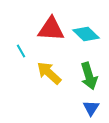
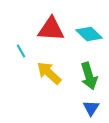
cyan diamond: moved 3 px right
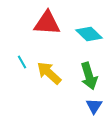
red triangle: moved 4 px left, 6 px up
cyan line: moved 1 px right, 11 px down
blue triangle: moved 3 px right, 2 px up
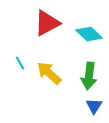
red triangle: rotated 32 degrees counterclockwise
cyan line: moved 2 px left, 1 px down
green arrow: rotated 24 degrees clockwise
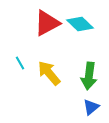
cyan diamond: moved 9 px left, 10 px up
yellow arrow: rotated 8 degrees clockwise
blue triangle: moved 3 px left, 1 px down; rotated 18 degrees clockwise
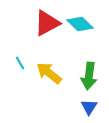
yellow arrow: rotated 12 degrees counterclockwise
blue triangle: moved 2 px left; rotated 18 degrees counterclockwise
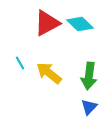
blue triangle: rotated 12 degrees clockwise
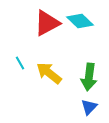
cyan diamond: moved 3 px up
green arrow: moved 1 px down
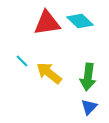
red triangle: rotated 20 degrees clockwise
cyan line: moved 2 px right, 2 px up; rotated 16 degrees counterclockwise
green arrow: moved 1 px left
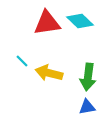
yellow arrow: rotated 24 degrees counterclockwise
blue triangle: moved 2 px left; rotated 36 degrees clockwise
